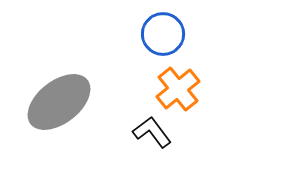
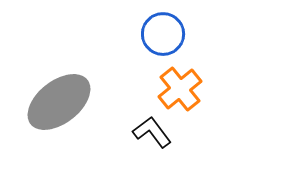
orange cross: moved 2 px right
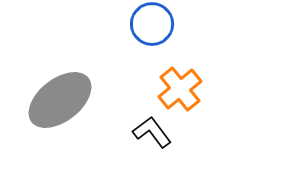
blue circle: moved 11 px left, 10 px up
gray ellipse: moved 1 px right, 2 px up
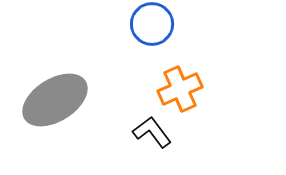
orange cross: rotated 15 degrees clockwise
gray ellipse: moved 5 px left; rotated 6 degrees clockwise
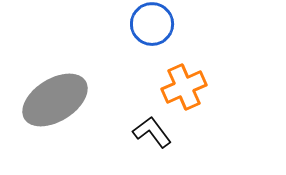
orange cross: moved 4 px right, 2 px up
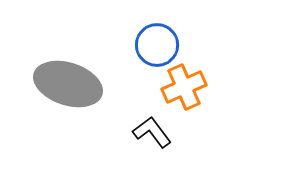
blue circle: moved 5 px right, 21 px down
gray ellipse: moved 13 px right, 16 px up; rotated 50 degrees clockwise
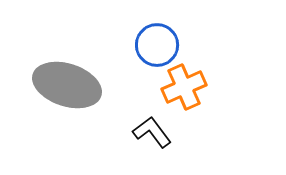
gray ellipse: moved 1 px left, 1 px down
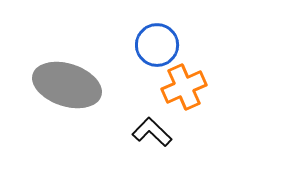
black L-shape: rotated 9 degrees counterclockwise
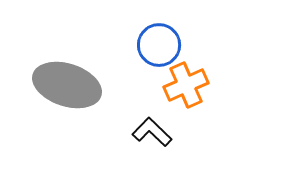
blue circle: moved 2 px right
orange cross: moved 2 px right, 2 px up
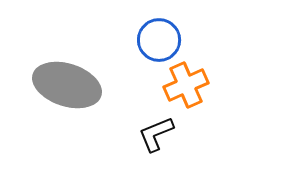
blue circle: moved 5 px up
black L-shape: moved 4 px right, 2 px down; rotated 66 degrees counterclockwise
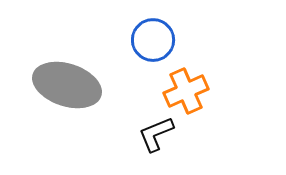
blue circle: moved 6 px left
orange cross: moved 6 px down
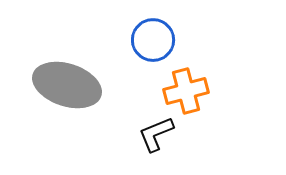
orange cross: rotated 9 degrees clockwise
